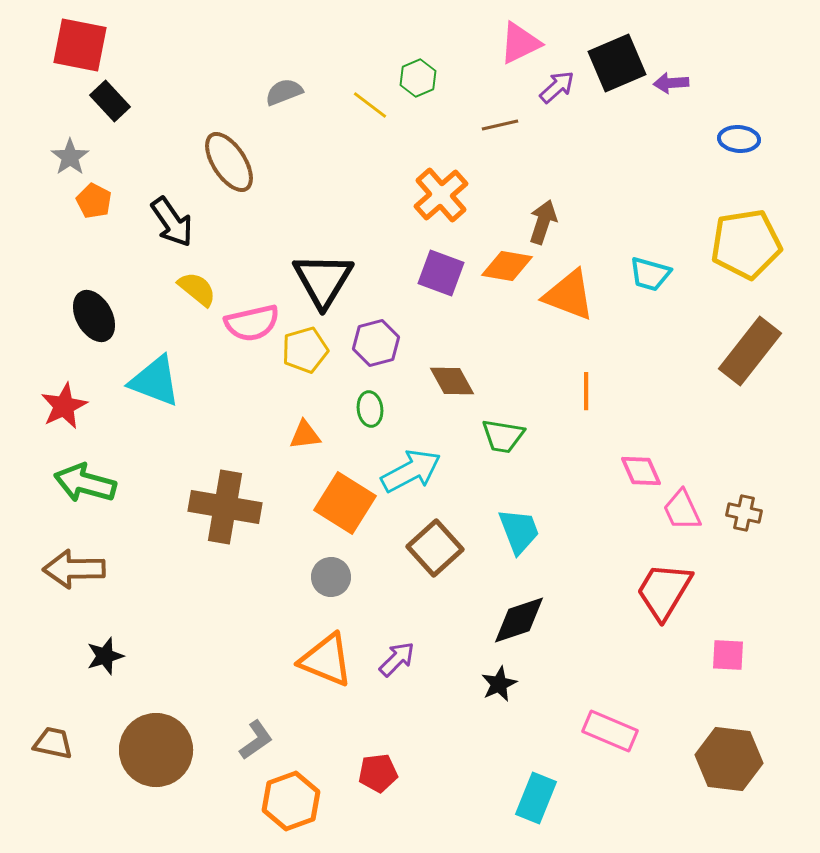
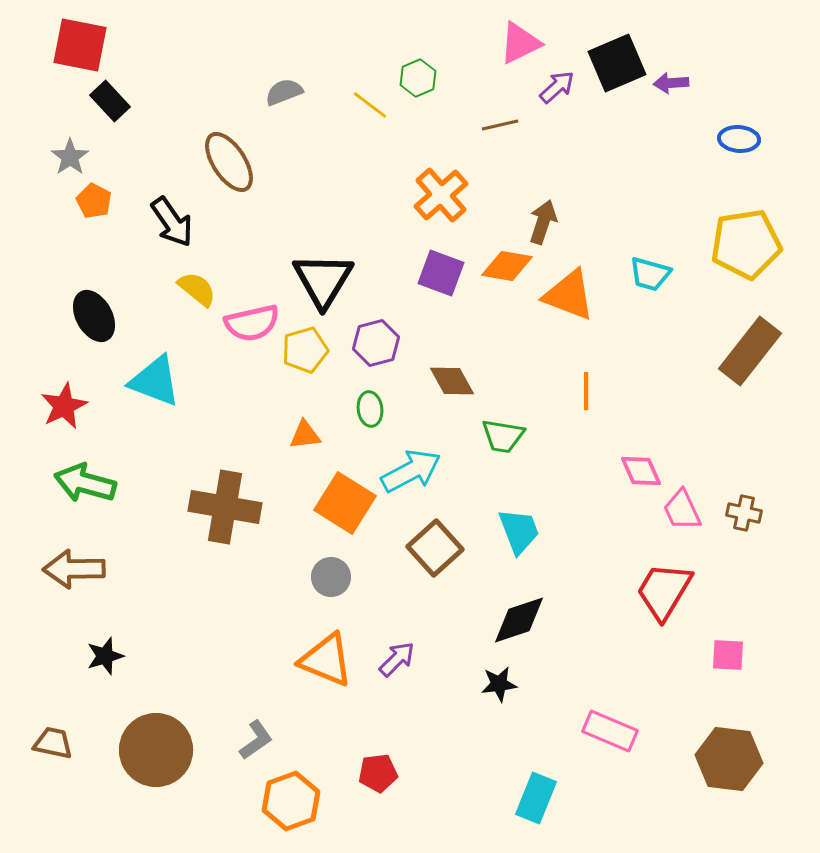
black star at (499, 684): rotated 18 degrees clockwise
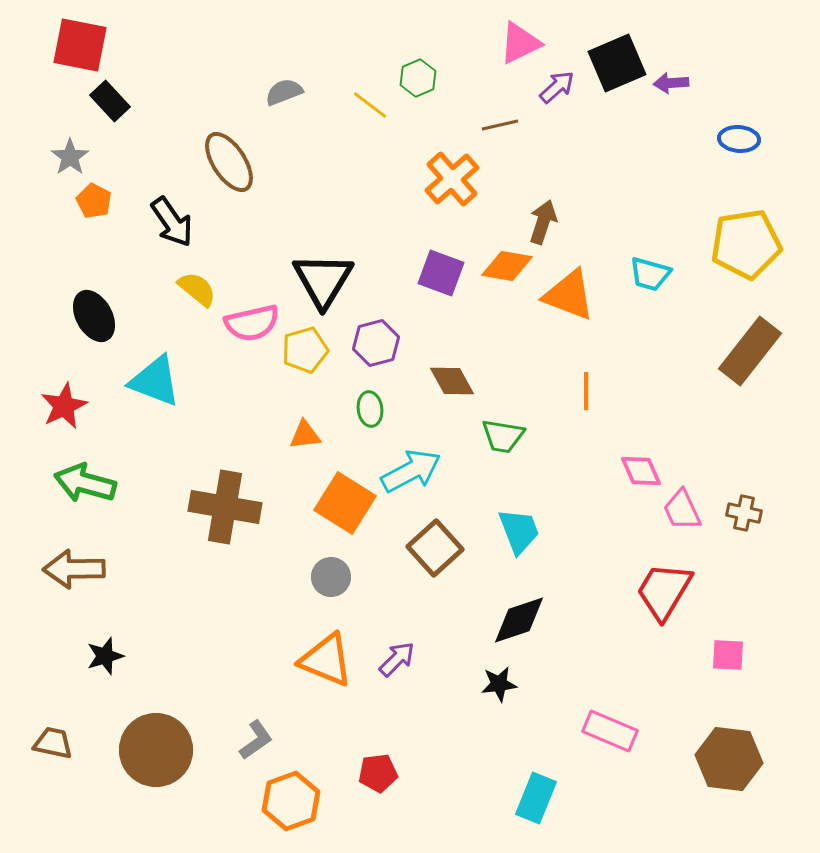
orange cross at (441, 195): moved 11 px right, 16 px up
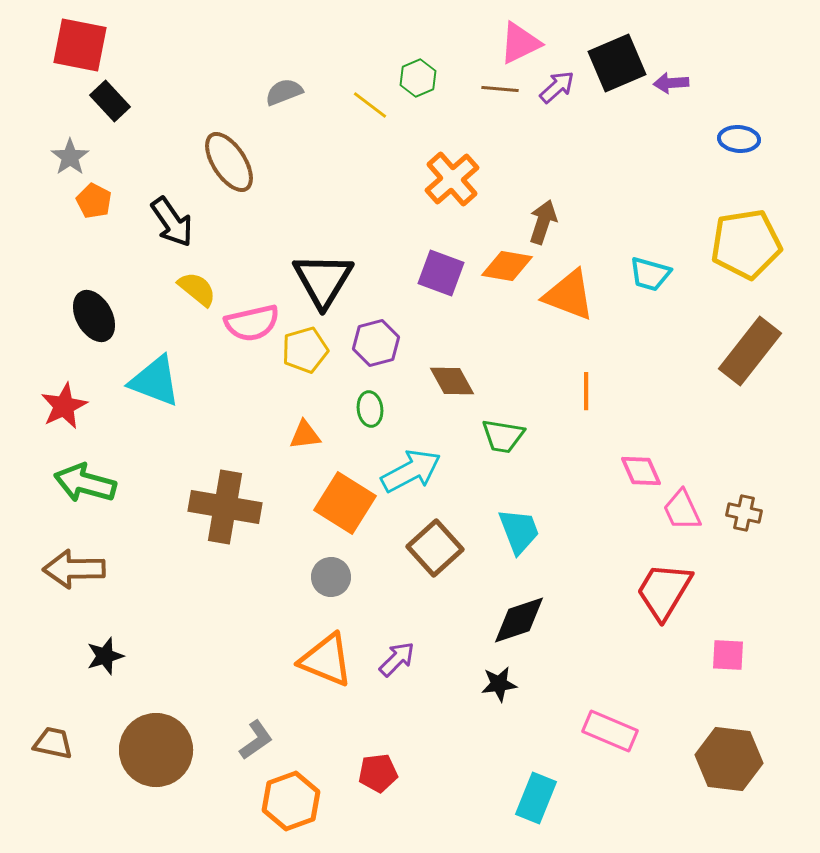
brown line at (500, 125): moved 36 px up; rotated 18 degrees clockwise
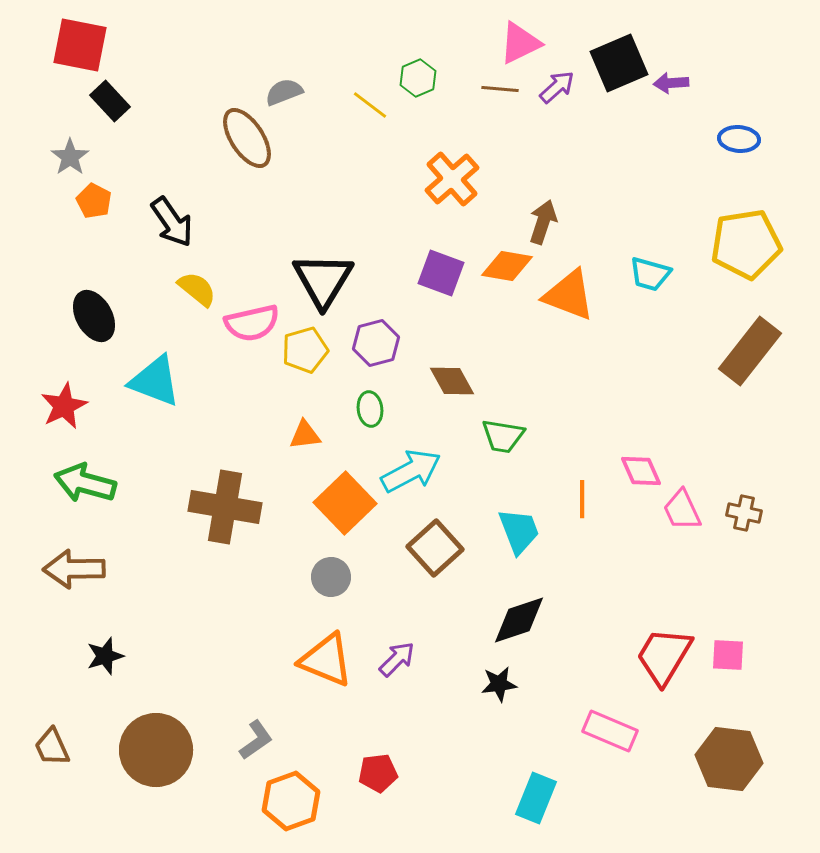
black square at (617, 63): moved 2 px right
brown ellipse at (229, 162): moved 18 px right, 24 px up
orange line at (586, 391): moved 4 px left, 108 px down
orange square at (345, 503): rotated 14 degrees clockwise
red trapezoid at (664, 591): moved 65 px down
brown trapezoid at (53, 743): moved 1 px left, 4 px down; rotated 126 degrees counterclockwise
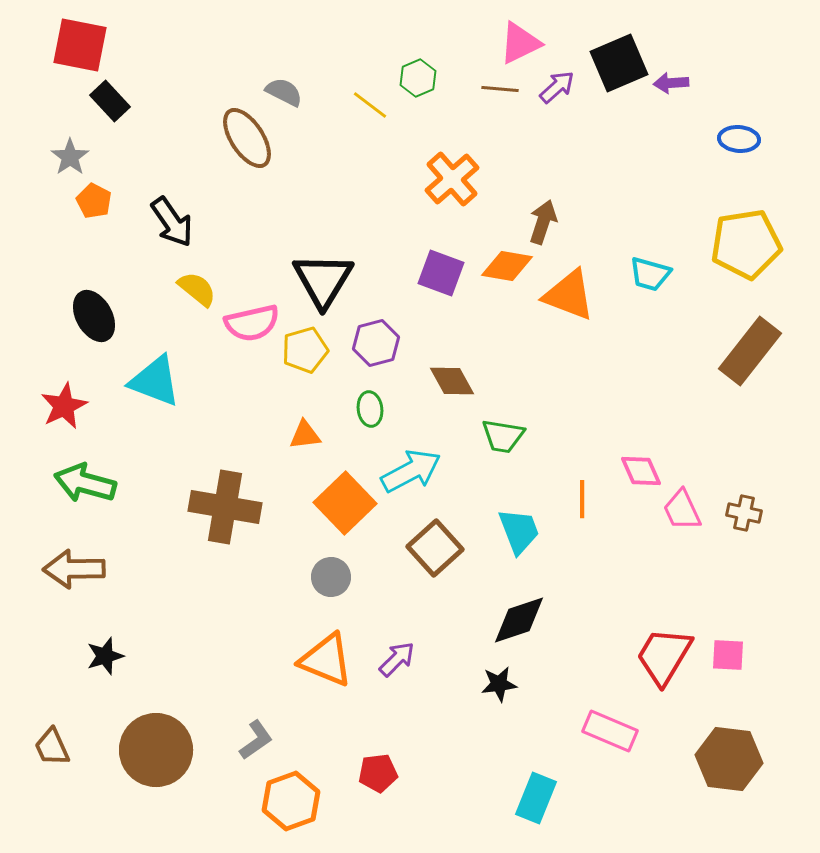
gray semicircle at (284, 92): rotated 48 degrees clockwise
